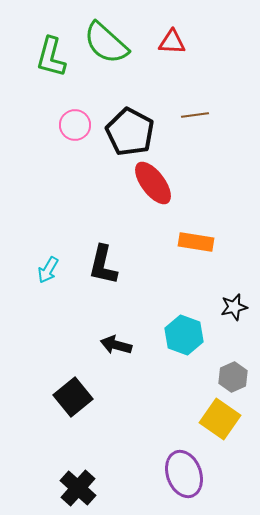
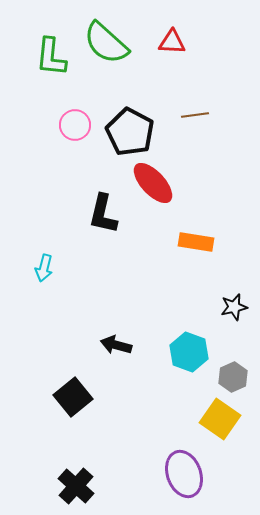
green L-shape: rotated 9 degrees counterclockwise
red ellipse: rotated 6 degrees counterclockwise
black L-shape: moved 51 px up
cyan arrow: moved 4 px left, 2 px up; rotated 16 degrees counterclockwise
cyan hexagon: moved 5 px right, 17 px down
black cross: moved 2 px left, 2 px up
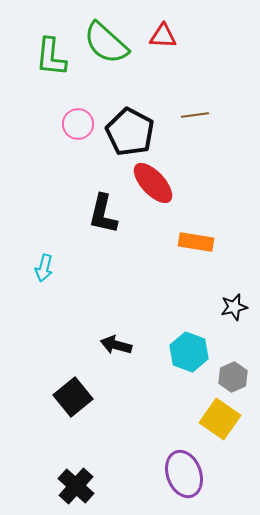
red triangle: moved 9 px left, 6 px up
pink circle: moved 3 px right, 1 px up
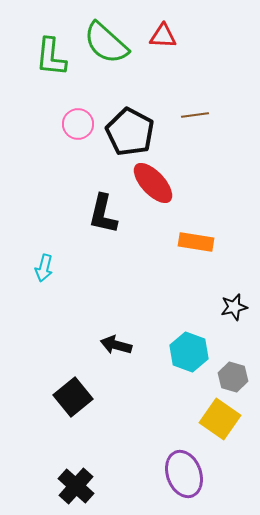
gray hexagon: rotated 20 degrees counterclockwise
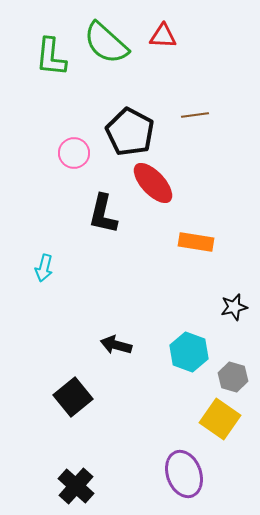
pink circle: moved 4 px left, 29 px down
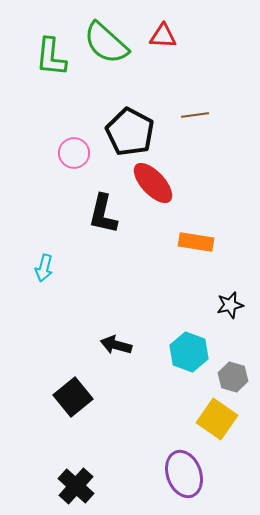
black star: moved 4 px left, 2 px up
yellow square: moved 3 px left
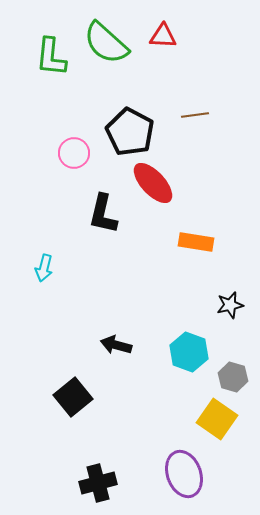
black cross: moved 22 px right, 3 px up; rotated 33 degrees clockwise
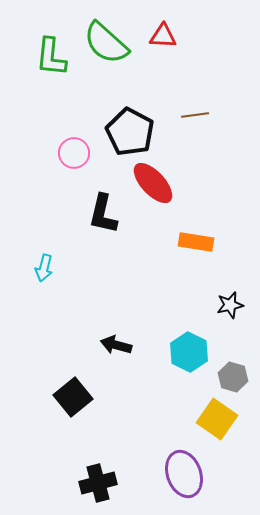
cyan hexagon: rotated 6 degrees clockwise
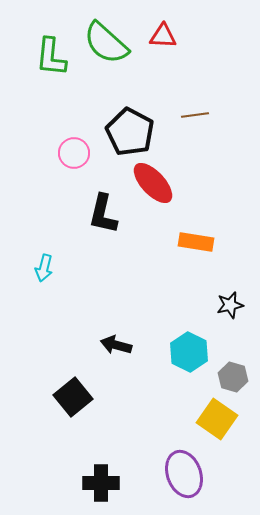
black cross: moved 3 px right; rotated 15 degrees clockwise
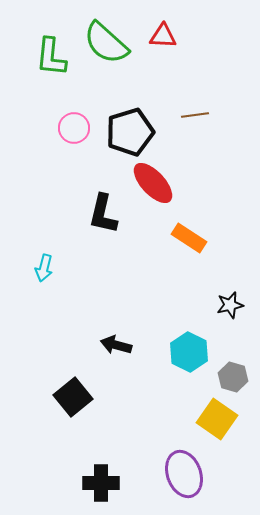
black pentagon: rotated 27 degrees clockwise
pink circle: moved 25 px up
orange rectangle: moved 7 px left, 4 px up; rotated 24 degrees clockwise
